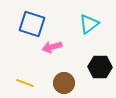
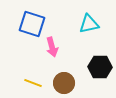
cyan triangle: rotated 25 degrees clockwise
pink arrow: rotated 90 degrees counterclockwise
yellow line: moved 8 px right
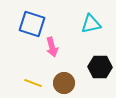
cyan triangle: moved 2 px right
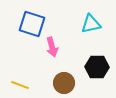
black hexagon: moved 3 px left
yellow line: moved 13 px left, 2 px down
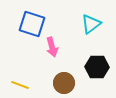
cyan triangle: rotated 25 degrees counterclockwise
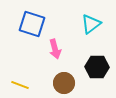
pink arrow: moved 3 px right, 2 px down
